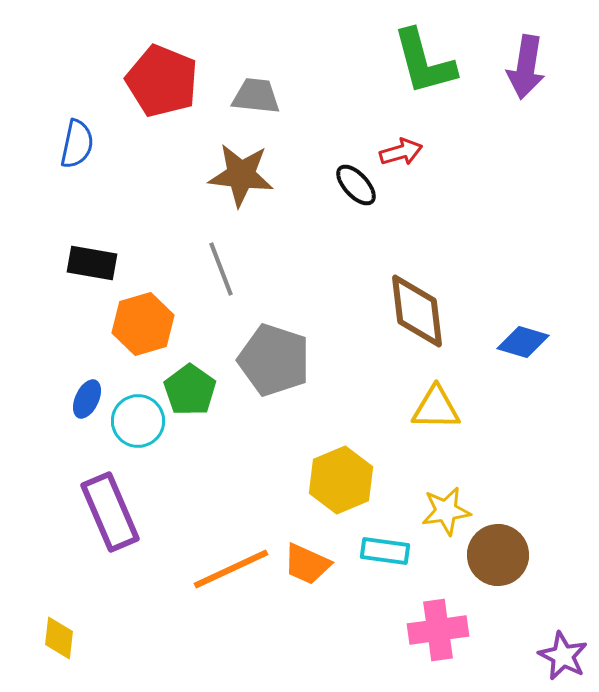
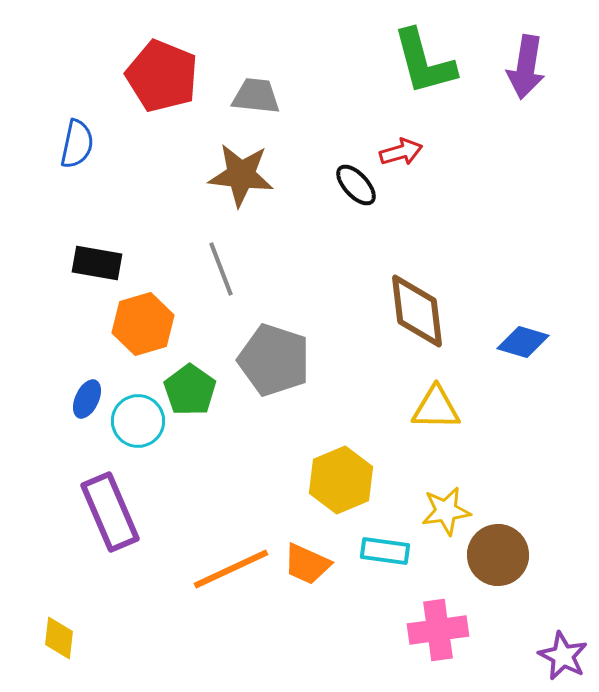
red pentagon: moved 5 px up
black rectangle: moved 5 px right
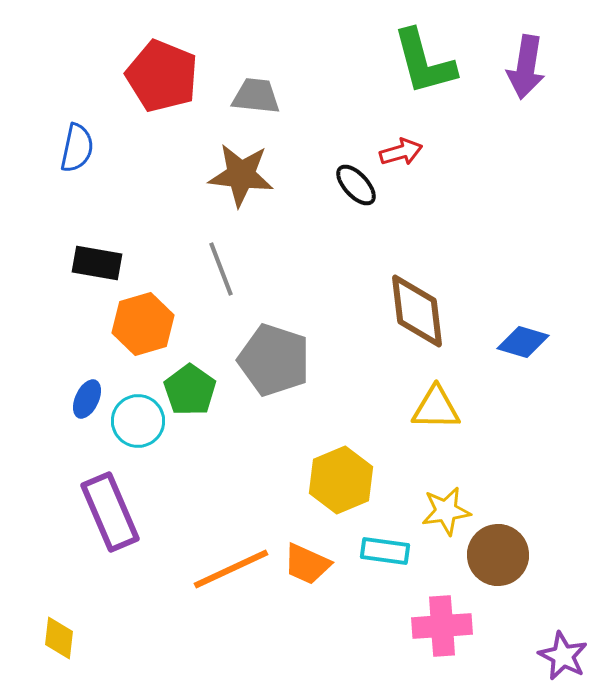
blue semicircle: moved 4 px down
pink cross: moved 4 px right, 4 px up; rotated 4 degrees clockwise
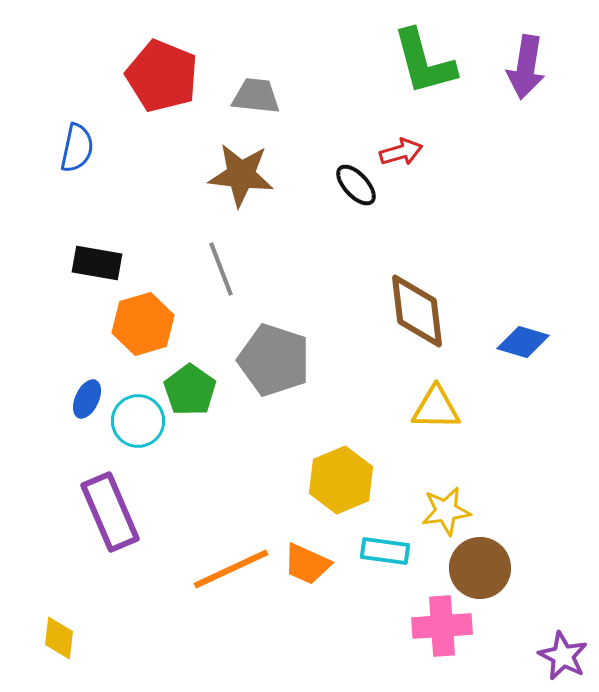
brown circle: moved 18 px left, 13 px down
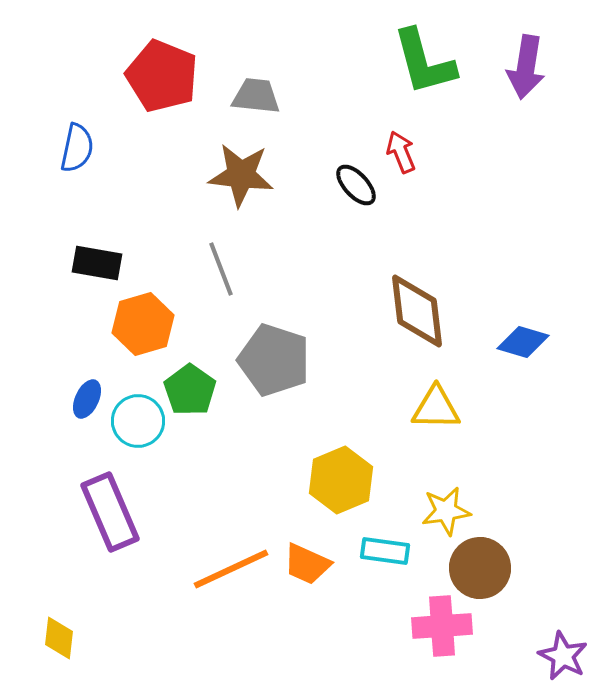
red arrow: rotated 96 degrees counterclockwise
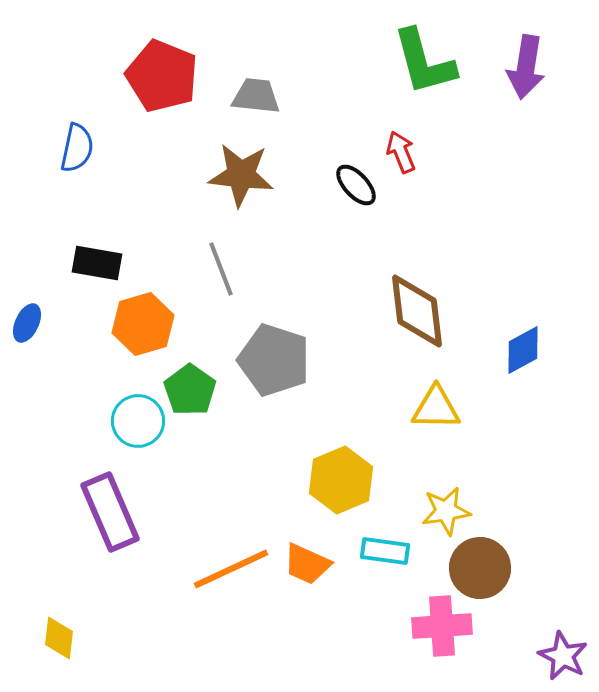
blue diamond: moved 8 px down; rotated 45 degrees counterclockwise
blue ellipse: moved 60 px left, 76 px up
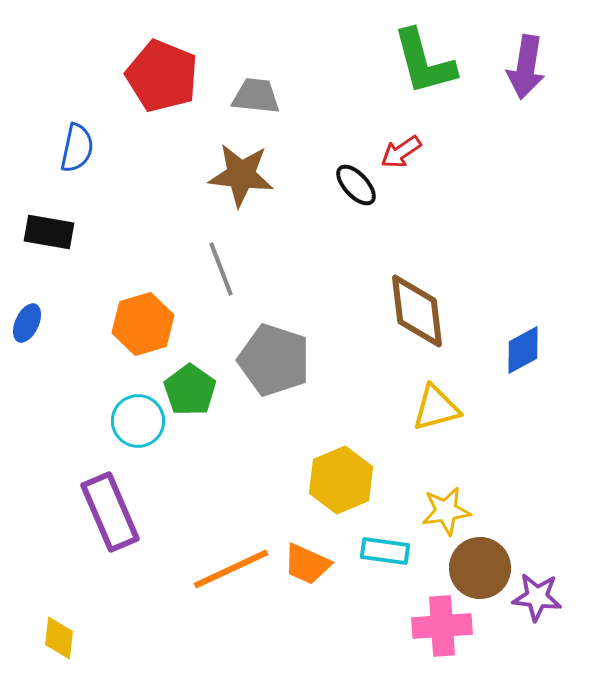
red arrow: rotated 102 degrees counterclockwise
black rectangle: moved 48 px left, 31 px up
yellow triangle: rotated 16 degrees counterclockwise
purple star: moved 26 px left, 59 px up; rotated 21 degrees counterclockwise
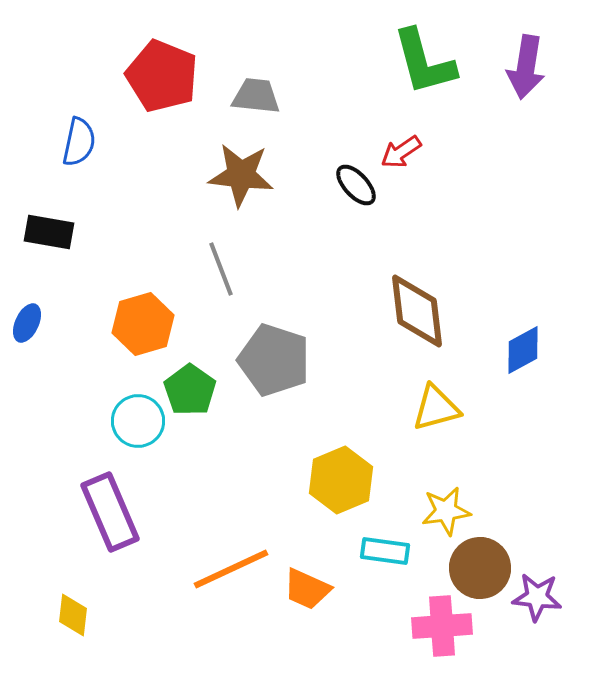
blue semicircle: moved 2 px right, 6 px up
orange trapezoid: moved 25 px down
yellow diamond: moved 14 px right, 23 px up
